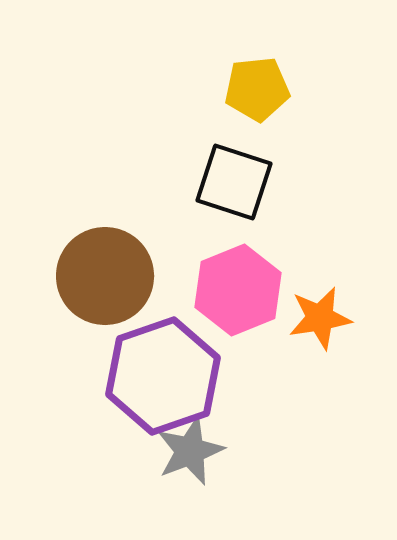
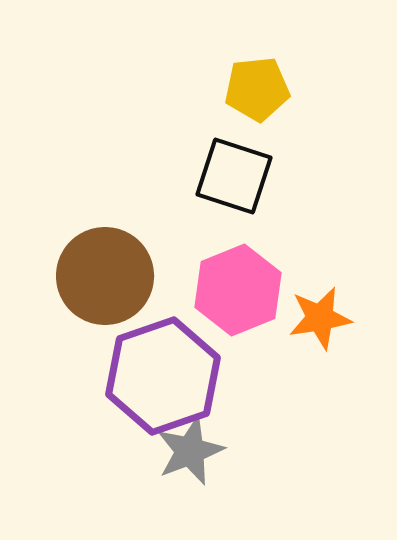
black square: moved 6 px up
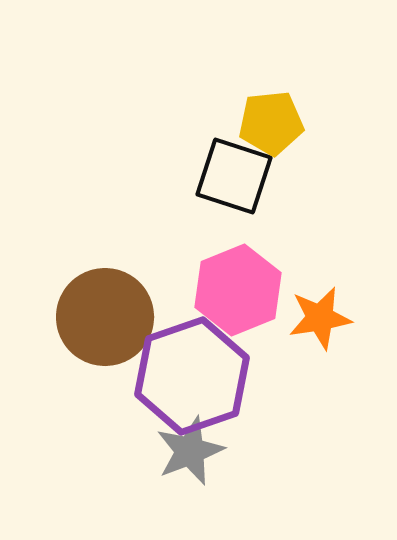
yellow pentagon: moved 14 px right, 34 px down
brown circle: moved 41 px down
purple hexagon: moved 29 px right
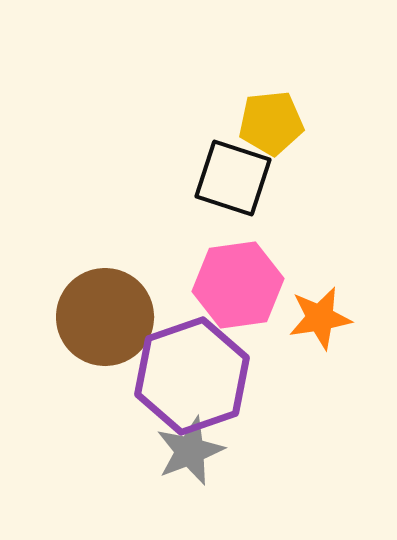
black square: moved 1 px left, 2 px down
pink hexagon: moved 5 px up; rotated 14 degrees clockwise
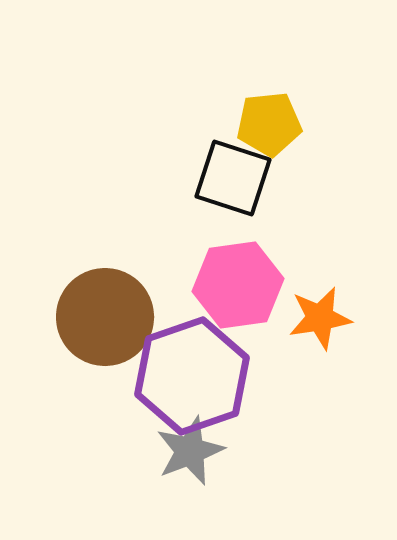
yellow pentagon: moved 2 px left, 1 px down
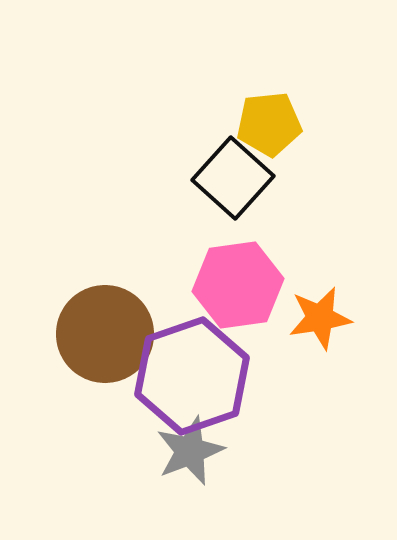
black square: rotated 24 degrees clockwise
brown circle: moved 17 px down
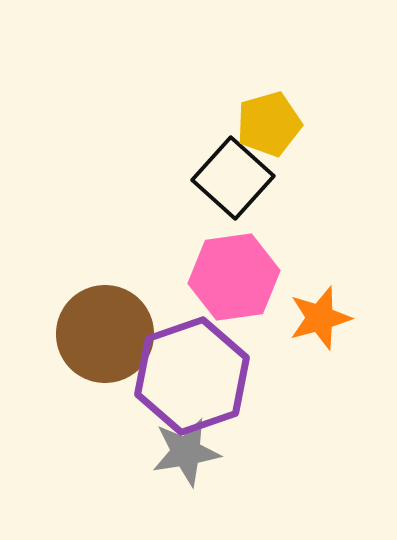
yellow pentagon: rotated 10 degrees counterclockwise
pink hexagon: moved 4 px left, 8 px up
orange star: rotated 6 degrees counterclockwise
gray star: moved 4 px left, 1 px down; rotated 12 degrees clockwise
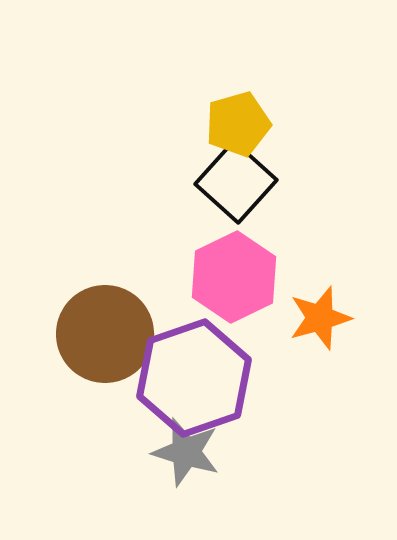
yellow pentagon: moved 31 px left
black square: moved 3 px right, 4 px down
pink hexagon: rotated 18 degrees counterclockwise
purple hexagon: moved 2 px right, 2 px down
gray star: rotated 26 degrees clockwise
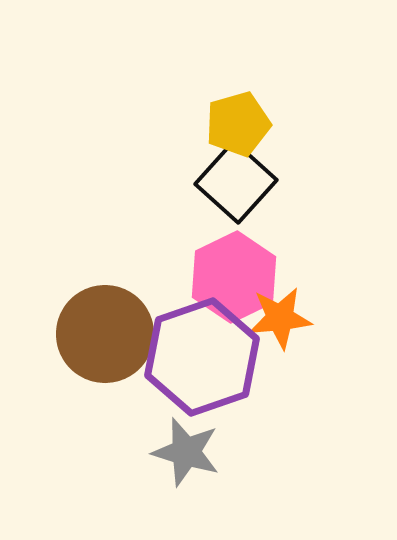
orange star: moved 40 px left; rotated 10 degrees clockwise
purple hexagon: moved 8 px right, 21 px up
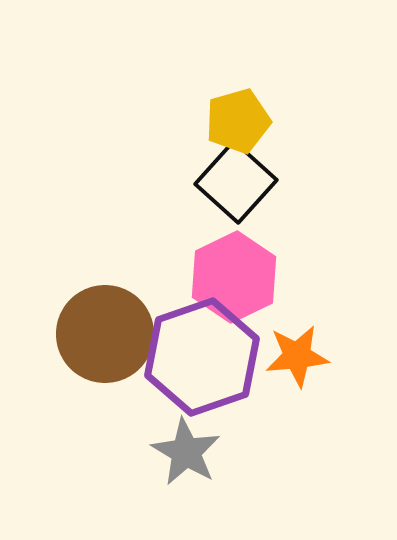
yellow pentagon: moved 3 px up
orange star: moved 17 px right, 38 px down
gray star: rotated 14 degrees clockwise
